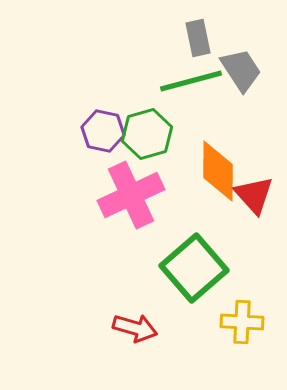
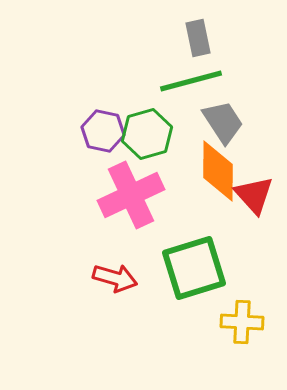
gray trapezoid: moved 18 px left, 52 px down
green square: rotated 24 degrees clockwise
red arrow: moved 20 px left, 50 px up
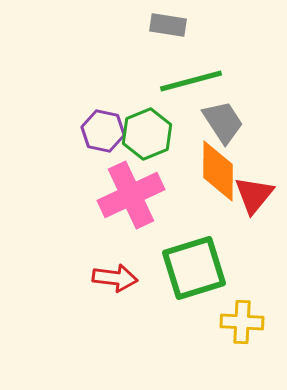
gray rectangle: moved 30 px left, 13 px up; rotated 69 degrees counterclockwise
green hexagon: rotated 6 degrees counterclockwise
red triangle: rotated 21 degrees clockwise
red arrow: rotated 9 degrees counterclockwise
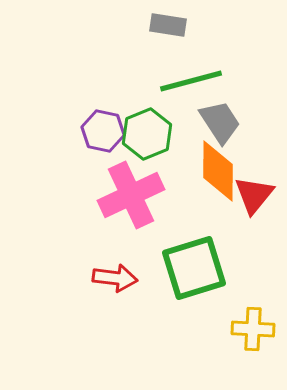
gray trapezoid: moved 3 px left
yellow cross: moved 11 px right, 7 px down
